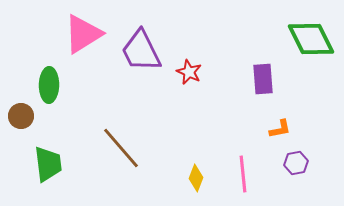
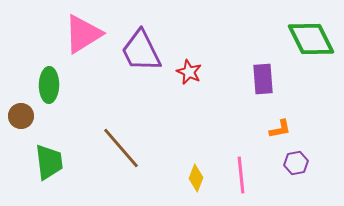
green trapezoid: moved 1 px right, 2 px up
pink line: moved 2 px left, 1 px down
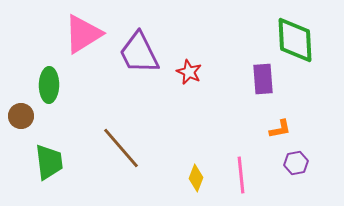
green diamond: moved 16 px left, 1 px down; rotated 24 degrees clockwise
purple trapezoid: moved 2 px left, 2 px down
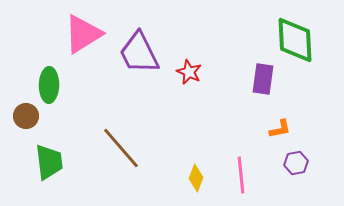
purple rectangle: rotated 12 degrees clockwise
brown circle: moved 5 px right
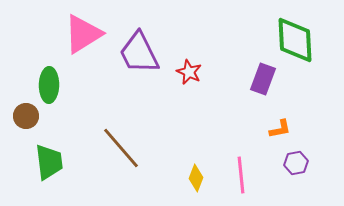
purple rectangle: rotated 12 degrees clockwise
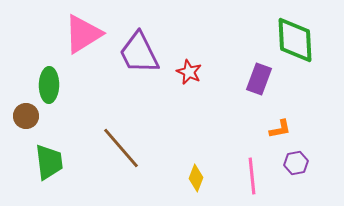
purple rectangle: moved 4 px left
pink line: moved 11 px right, 1 px down
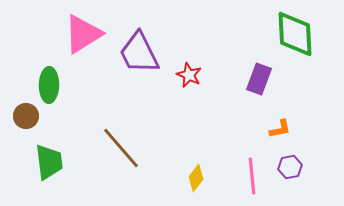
green diamond: moved 6 px up
red star: moved 3 px down
purple hexagon: moved 6 px left, 4 px down
yellow diamond: rotated 16 degrees clockwise
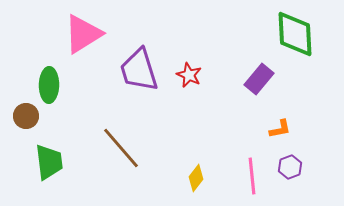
purple trapezoid: moved 17 px down; rotated 9 degrees clockwise
purple rectangle: rotated 20 degrees clockwise
purple hexagon: rotated 10 degrees counterclockwise
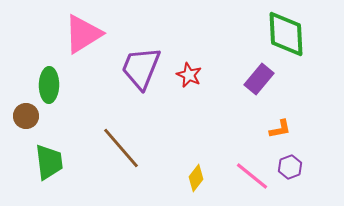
green diamond: moved 9 px left
purple trapezoid: moved 2 px right, 2 px up; rotated 39 degrees clockwise
pink line: rotated 45 degrees counterclockwise
